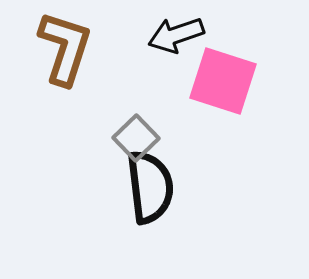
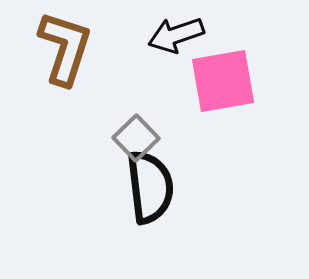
pink square: rotated 28 degrees counterclockwise
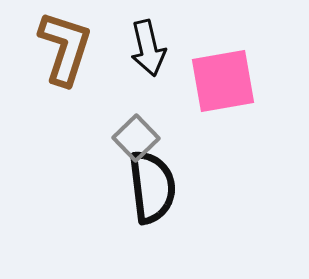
black arrow: moved 28 px left, 13 px down; rotated 84 degrees counterclockwise
black semicircle: moved 2 px right
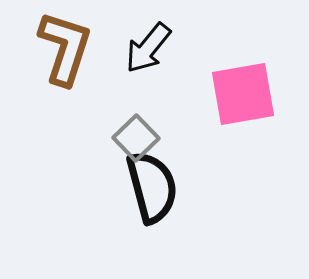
black arrow: rotated 52 degrees clockwise
pink square: moved 20 px right, 13 px down
black semicircle: rotated 8 degrees counterclockwise
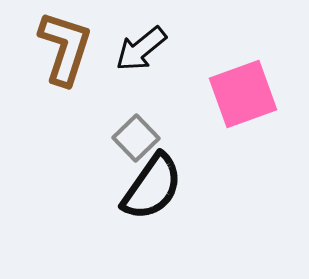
black arrow: moved 7 px left, 1 px down; rotated 12 degrees clockwise
pink square: rotated 10 degrees counterclockwise
black semicircle: rotated 50 degrees clockwise
